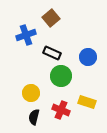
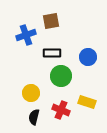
brown square: moved 3 px down; rotated 30 degrees clockwise
black rectangle: rotated 24 degrees counterclockwise
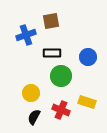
black semicircle: rotated 14 degrees clockwise
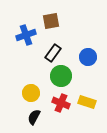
black rectangle: moved 1 px right; rotated 54 degrees counterclockwise
red cross: moved 7 px up
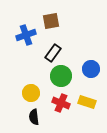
blue circle: moved 3 px right, 12 px down
black semicircle: rotated 35 degrees counterclockwise
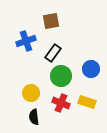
blue cross: moved 6 px down
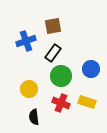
brown square: moved 2 px right, 5 px down
yellow circle: moved 2 px left, 4 px up
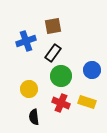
blue circle: moved 1 px right, 1 px down
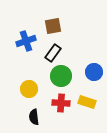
blue circle: moved 2 px right, 2 px down
red cross: rotated 18 degrees counterclockwise
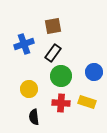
blue cross: moved 2 px left, 3 px down
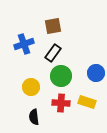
blue circle: moved 2 px right, 1 px down
yellow circle: moved 2 px right, 2 px up
